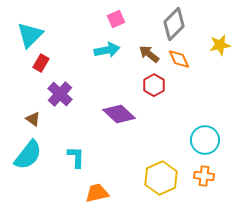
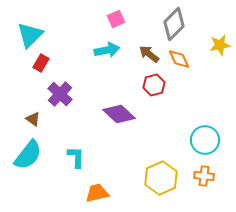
red hexagon: rotated 15 degrees clockwise
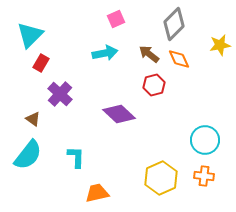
cyan arrow: moved 2 px left, 3 px down
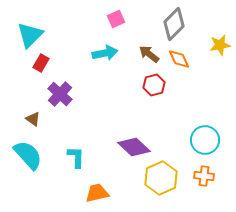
purple diamond: moved 15 px right, 33 px down
cyan semicircle: rotated 80 degrees counterclockwise
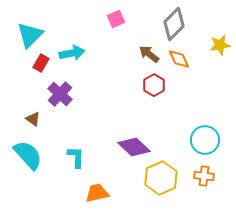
cyan arrow: moved 33 px left
red hexagon: rotated 15 degrees counterclockwise
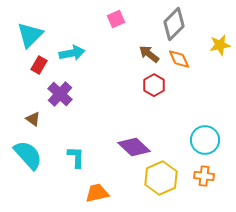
red rectangle: moved 2 px left, 2 px down
